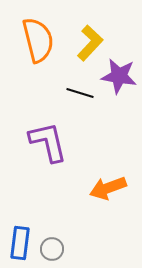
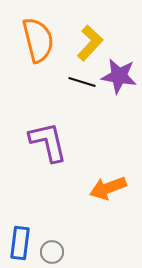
black line: moved 2 px right, 11 px up
gray circle: moved 3 px down
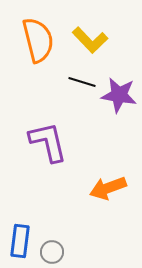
yellow L-shape: moved 3 px up; rotated 93 degrees clockwise
purple star: moved 19 px down
blue rectangle: moved 2 px up
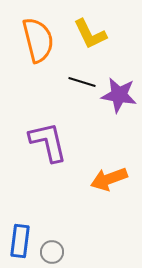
yellow L-shape: moved 6 px up; rotated 18 degrees clockwise
orange arrow: moved 1 px right, 9 px up
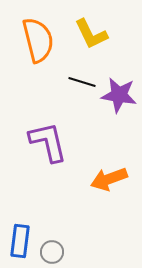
yellow L-shape: moved 1 px right
